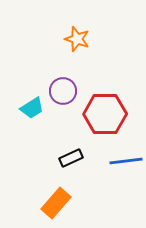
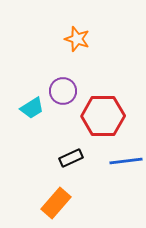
red hexagon: moved 2 px left, 2 px down
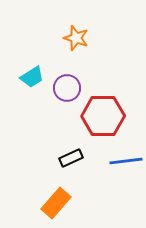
orange star: moved 1 px left, 1 px up
purple circle: moved 4 px right, 3 px up
cyan trapezoid: moved 31 px up
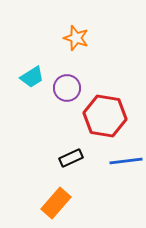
red hexagon: moved 2 px right; rotated 9 degrees clockwise
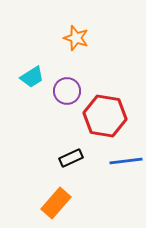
purple circle: moved 3 px down
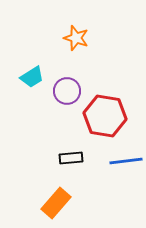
black rectangle: rotated 20 degrees clockwise
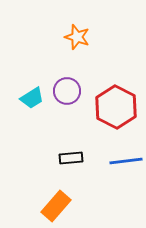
orange star: moved 1 px right, 1 px up
cyan trapezoid: moved 21 px down
red hexagon: moved 11 px right, 9 px up; rotated 18 degrees clockwise
orange rectangle: moved 3 px down
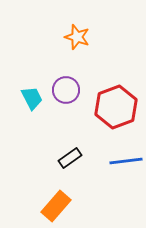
purple circle: moved 1 px left, 1 px up
cyan trapezoid: rotated 85 degrees counterclockwise
red hexagon: rotated 12 degrees clockwise
black rectangle: moved 1 px left; rotated 30 degrees counterclockwise
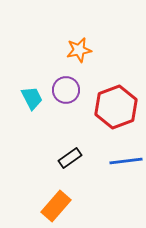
orange star: moved 2 px right, 13 px down; rotated 30 degrees counterclockwise
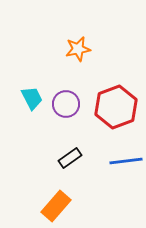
orange star: moved 1 px left, 1 px up
purple circle: moved 14 px down
